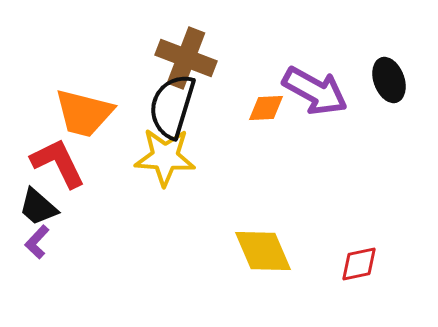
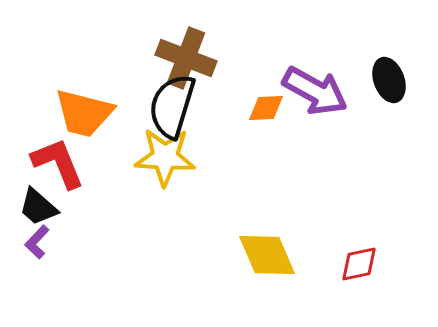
red L-shape: rotated 4 degrees clockwise
yellow diamond: moved 4 px right, 4 px down
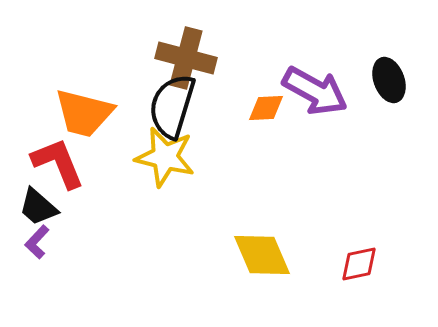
brown cross: rotated 6 degrees counterclockwise
yellow star: rotated 10 degrees clockwise
yellow diamond: moved 5 px left
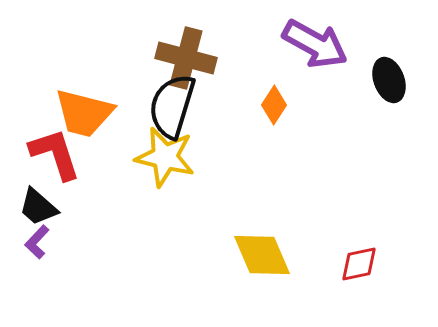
purple arrow: moved 47 px up
orange diamond: moved 8 px right, 3 px up; rotated 54 degrees counterclockwise
red L-shape: moved 3 px left, 9 px up; rotated 4 degrees clockwise
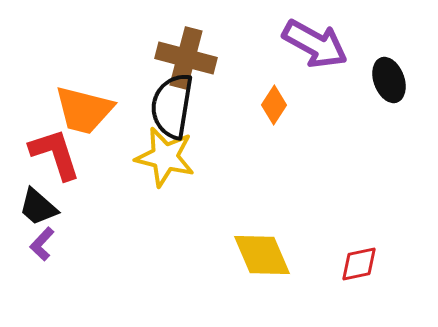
black semicircle: rotated 8 degrees counterclockwise
orange trapezoid: moved 3 px up
purple L-shape: moved 5 px right, 2 px down
